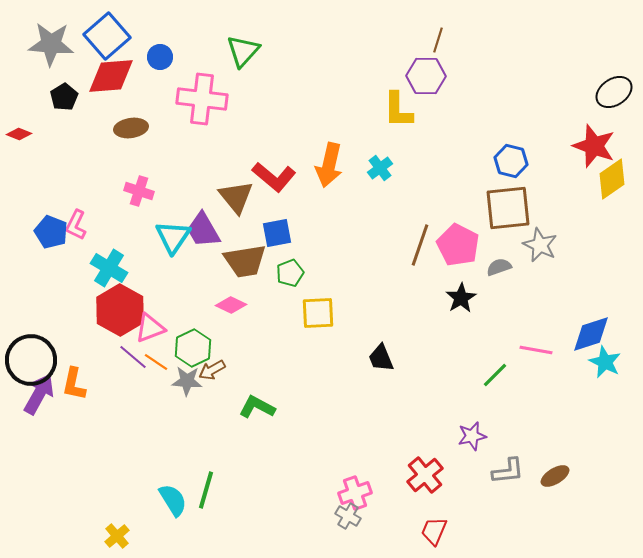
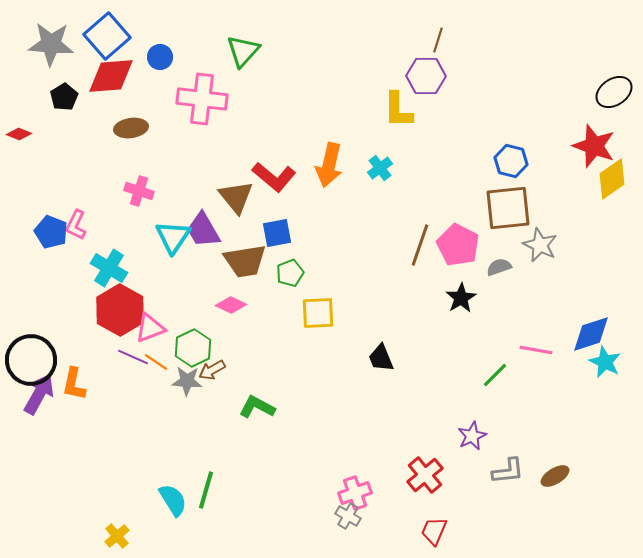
purple line at (133, 357): rotated 16 degrees counterclockwise
purple star at (472, 436): rotated 12 degrees counterclockwise
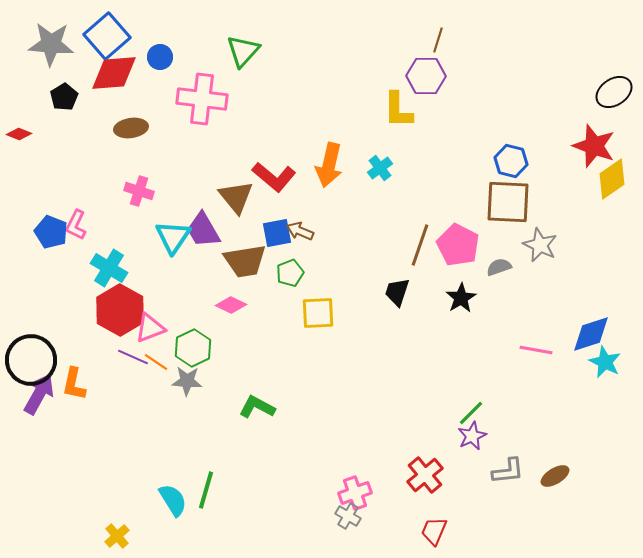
red diamond at (111, 76): moved 3 px right, 3 px up
brown square at (508, 208): moved 6 px up; rotated 9 degrees clockwise
black trapezoid at (381, 358): moved 16 px right, 66 px up; rotated 40 degrees clockwise
brown arrow at (212, 370): moved 88 px right, 139 px up; rotated 52 degrees clockwise
green line at (495, 375): moved 24 px left, 38 px down
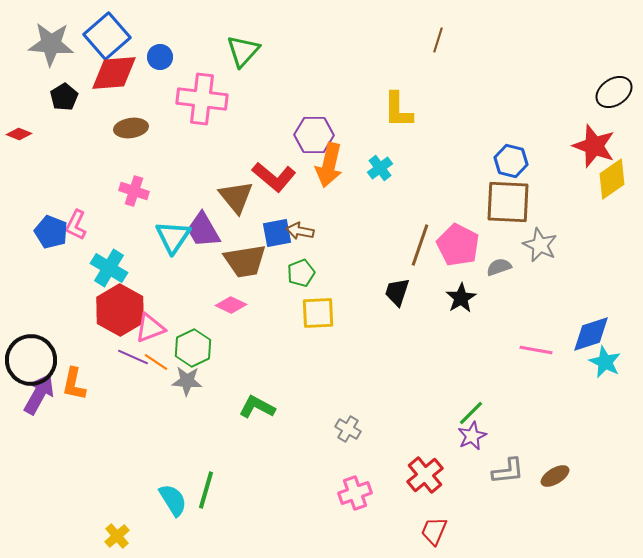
purple hexagon at (426, 76): moved 112 px left, 59 px down
pink cross at (139, 191): moved 5 px left
brown arrow at (300, 231): rotated 12 degrees counterclockwise
green pentagon at (290, 273): moved 11 px right
gray cross at (348, 516): moved 87 px up
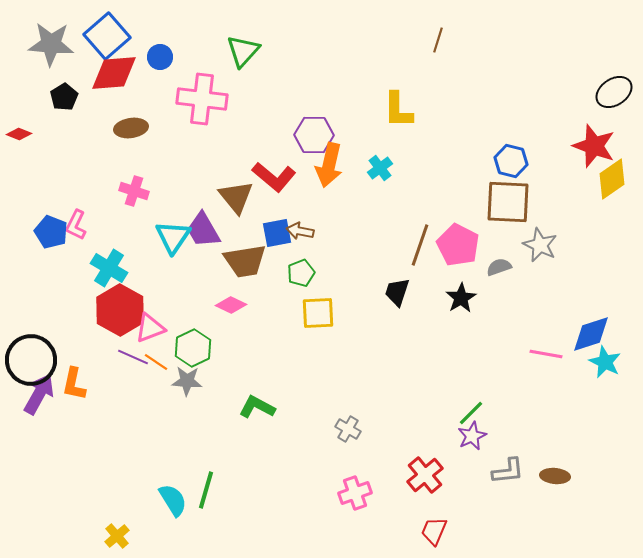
pink line at (536, 350): moved 10 px right, 4 px down
brown ellipse at (555, 476): rotated 36 degrees clockwise
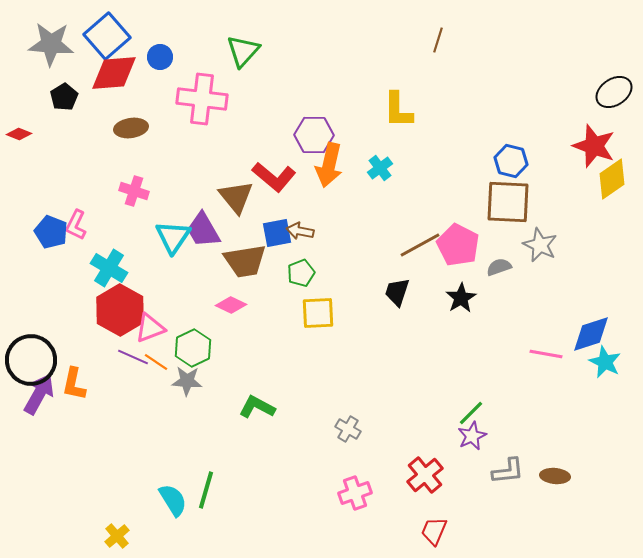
brown line at (420, 245): rotated 42 degrees clockwise
